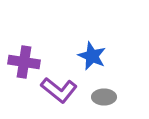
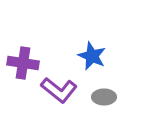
purple cross: moved 1 px left, 1 px down
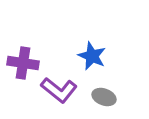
gray ellipse: rotated 20 degrees clockwise
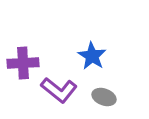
blue star: rotated 8 degrees clockwise
purple cross: rotated 12 degrees counterclockwise
